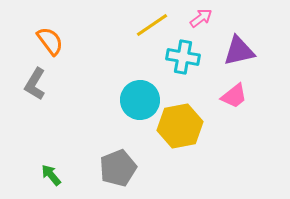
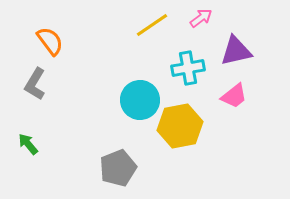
purple triangle: moved 3 px left
cyan cross: moved 5 px right, 11 px down; rotated 20 degrees counterclockwise
green arrow: moved 23 px left, 31 px up
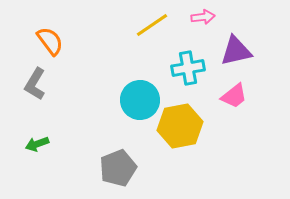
pink arrow: moved 2 px right, 1 px up; rotated 30 degrees clockwise
green arrow: moved 9 px right; rotated 70 degrees counterclockwise
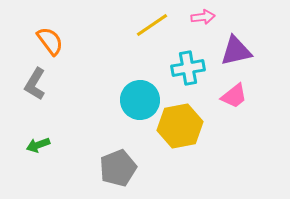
green arrow: moved 1 px right, 1 px down
